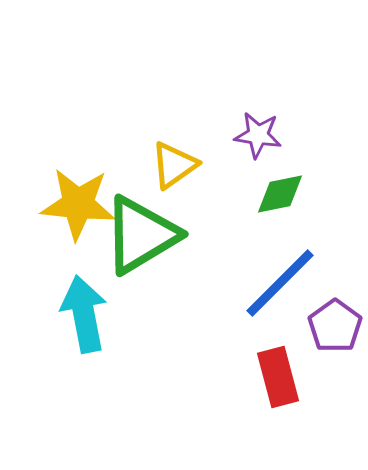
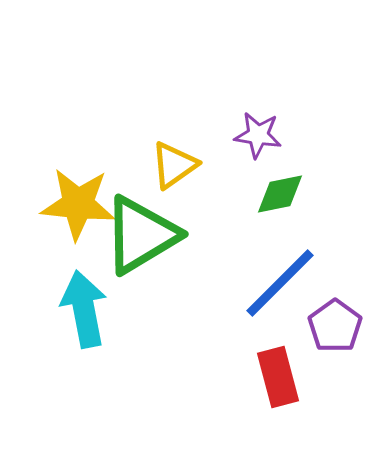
cyan arrow: moved 5 px up
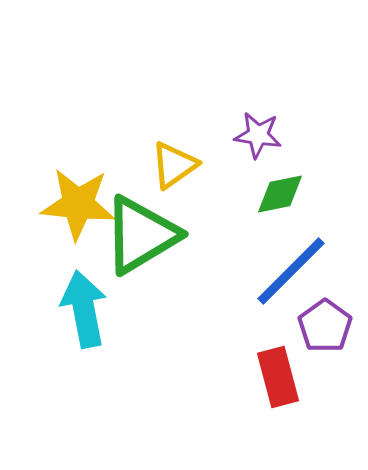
blue line: moved 11 px right, 12 px up
purple pentagon: moved 10 px left
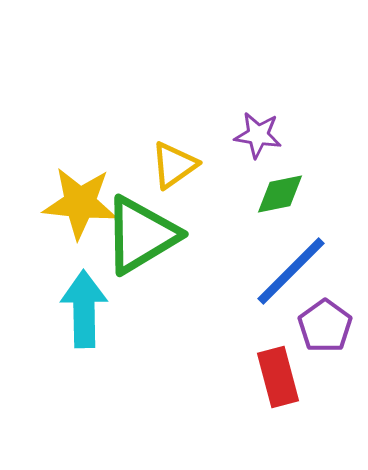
yellow star: moved 2 px right, 1 px up
cyan arrow: rotated 10 degrees clockwise
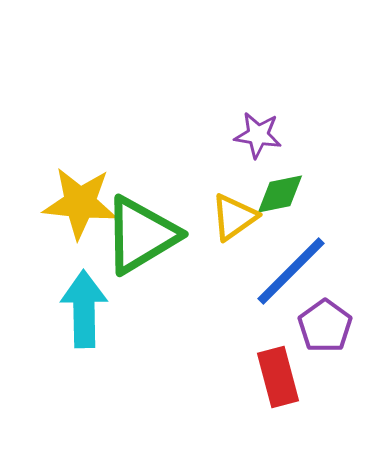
yellow triangle: moved 60 px right, 52 px down
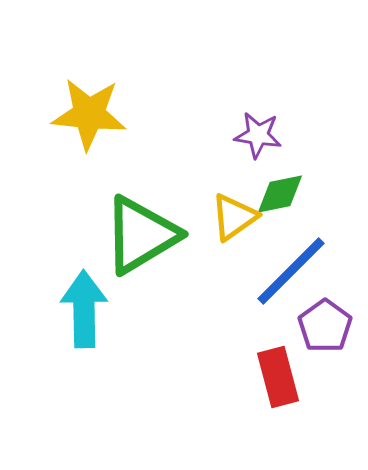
yellow star: moved 9 px right, 89 px up
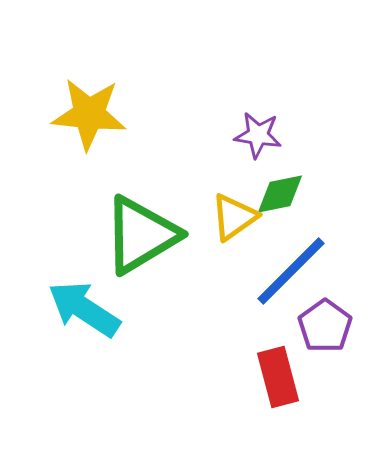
cyan arrow: rotated 56 degrees counterclockwise
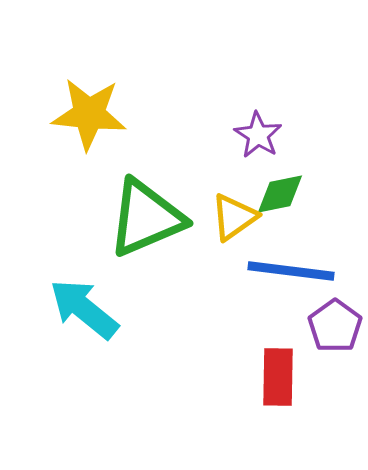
purple star: rotated 24 degrees clockwise
green triangle: moved 5 px right, 17 px up; rotated 8 degrees clockwise
blue line: rotated 52 degrees clockwise
cyan arrow: rotated 6 degrees clockwise
purple pentagon: moved 10 px right
red rectangle: rotated 16 degrees clockwise
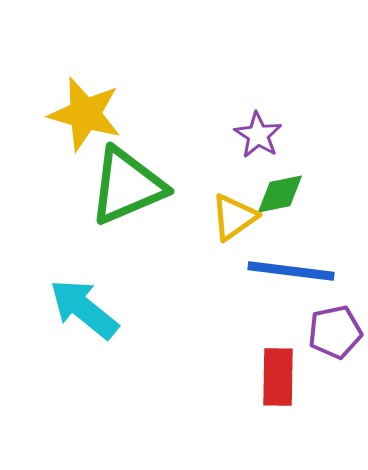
yellow star: moved 4 px left; rotated 10 degrees clockwise
green triangle: moved 19 px left, 32 px up
purple pentagon: moved 6 px down; rotated 24 degrees clockwise
